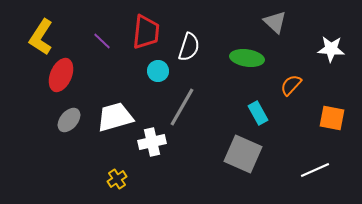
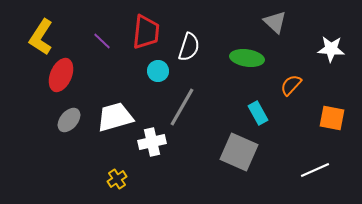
gray square: moved 4 px left, 2 px up
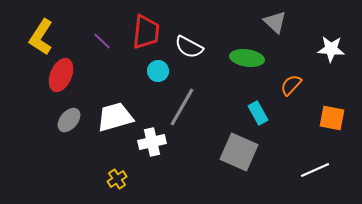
white semicircle: rotated 100 degrees clockwise
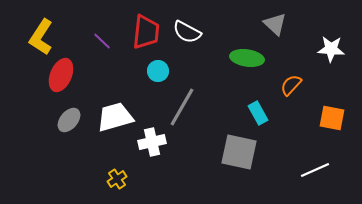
gray triangle: moved 2 px down
white semicircle: moved 2 px left, 15 px up
gray square: rotated 12 degrees counterclockwise
